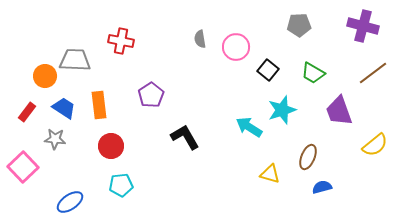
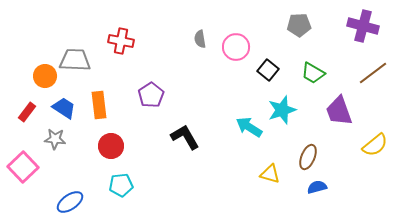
blue semicircle: moved 5 px left
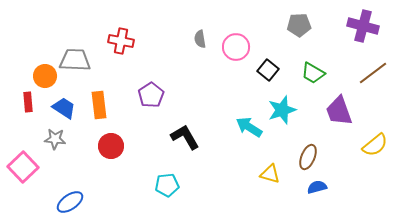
red rectangle: moved 1 px right, 10 px up; rotated 42 degrees counterclockwise
cyan pentagon: moved 46 px right
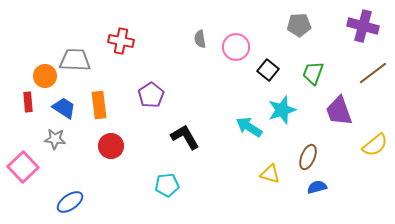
green trapezoid: rotated 80 degrees clockwise
